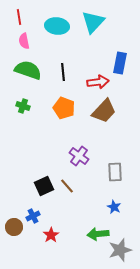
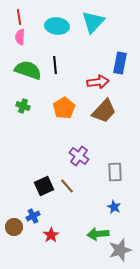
pink semicircle: moved 4 px left, 4 px up; rotated 14 degrees clockwise
black line: moved 8 px left, 7 px up
orange pentagon: rotated 20 degrees clockwise
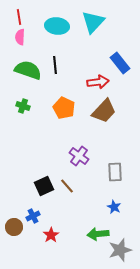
blue rectangle: rotated 50 degrees counterclockwise
orange pentagon: rotated 15 degrees counterclockwise
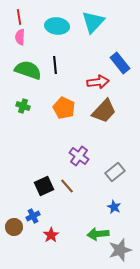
gray rectangle: rotated 54 degrees clockwise
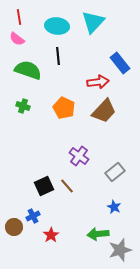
pink semicircle: moved 3 px left, 2 px down; rotated 56 degrees counterclockwise
black line: moved 3 px right, 9 px up
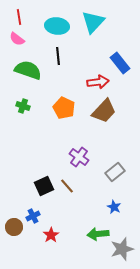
purple cross: moved 1 px down
gray star: moved 2 px right, 1 px up
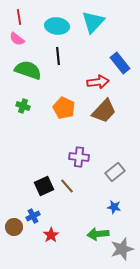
purple cross: rotated 30 degrees counterclockwise
blue star: rotated 16 degrees counterclockwise
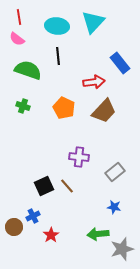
red arrow: moved 4 px left
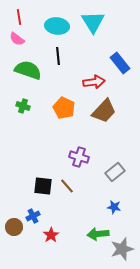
cyan triangle: rotated 15 degrees counterclockwise
purple cross: rotated 12 degrees clockwise
black square: moved 1 px left; rotated 30 degrees clockwise
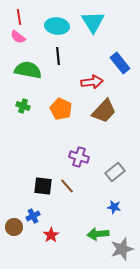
pink semicircle: moved 1 px right, 2 px up
green semicircle: rotated 8 degrees counterclockwise
red arrow: moved 2 px left
orange pentagon: moved 3 px left, 1 px down
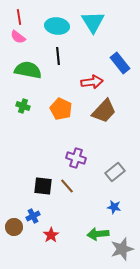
purple cross: moved 3 px left, 1 px down
